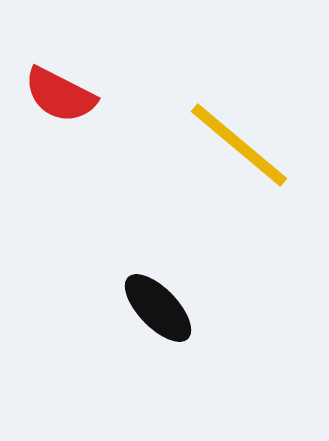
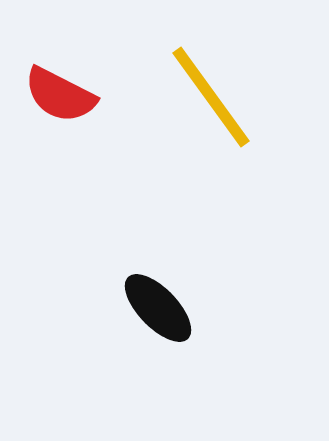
yellow line: moved 28 px left, 48 px up; rotated 14 degrees clockwise
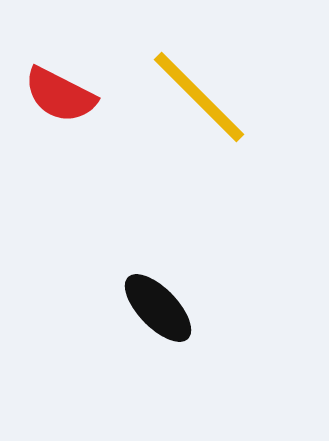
yellow line: moved 12 px left; rotated 9 degrees counterclockwise
